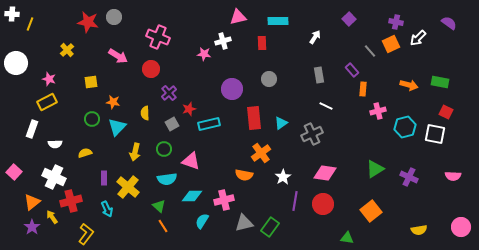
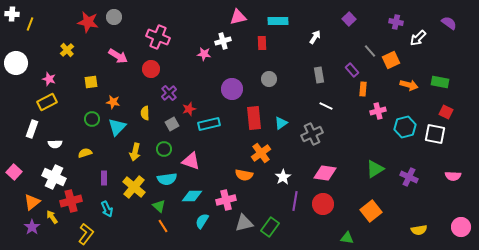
orange square at (391, 44): moved 16 px down
yellow cross at (128, 187): moved 6 px right
pink cross at (224, 200): moved 2 px right
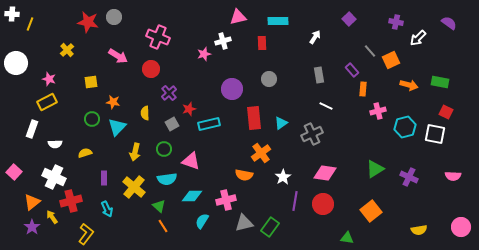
pink star at (204, 54): rotated 24 degrees counterclockwise
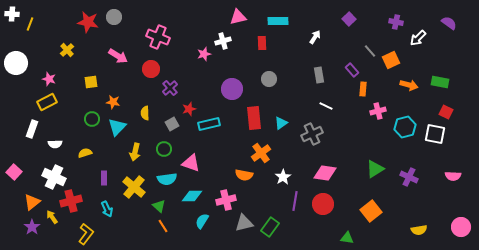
purple cross at (169, 93): moved 1 px right, 5 px up
pink triangle at (191, 161): moved 2 px down
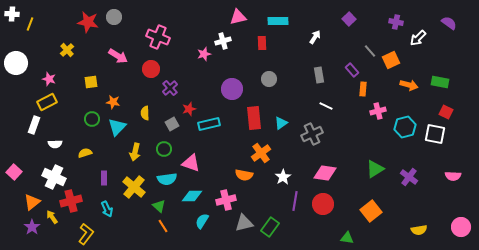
white rectangle at (32, 129): moved 2 px right, 4 px up
purple cross at (409, 177): rotated 12 degrees clockwise
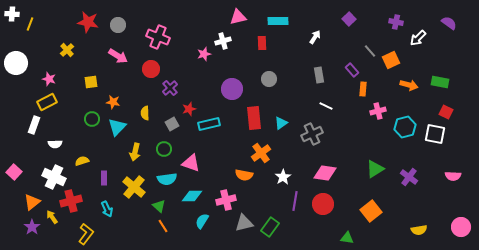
gray circle at (114, 17): moved 4 px right, 8 px down
yellow semicircle at (85, 153): moved 3 px left, 8 px down
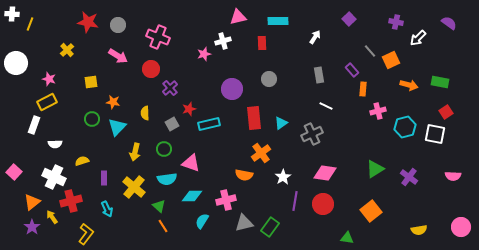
red square at (446, 112): rotated 32 degrees clockwise
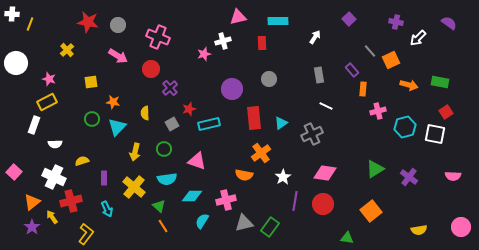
pink triangle at (191, 163): moved 6 px right, 2 px up
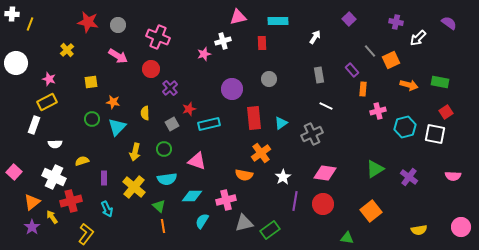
orange line at (163, 226): rotated 24 degrees clockwise
green rectangle at (270, 227): moved 3 px down; rotated 18 degrees clockwise
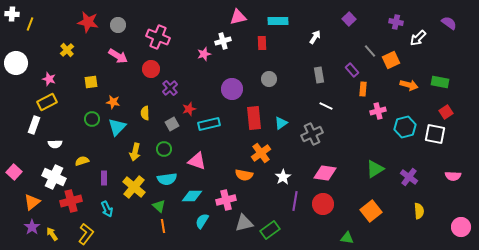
yellow arrow at (52, 217): moved 17 px down
yellow semicircle at (419, 230): moved 19 px up; rotated 84 degrees counterclockwise
